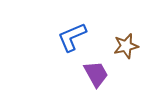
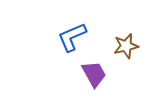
purple trapezoid: moved 2 px left
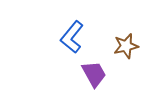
blue L-shape: rotated 28 degrees counterclockwise
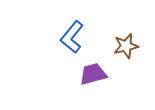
purple trapezoid: moved 1 px left; rotated 76 degrees counterclockwise
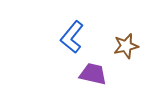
purple trapezoid: rotated 28 degrees clockwise
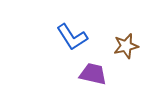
blue L-shape: rotated 72 degrees counterclockwise
